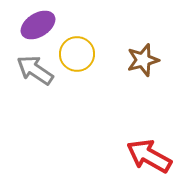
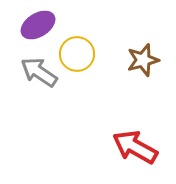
gray arrow: moved 4 px right, 2 px down
red arrow: moved 14 px left, 9 px up
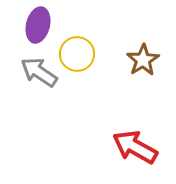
purple ellipse: rotated 44 degrees counterclockwise
brown star: rotated 16 degrees counterclockwise
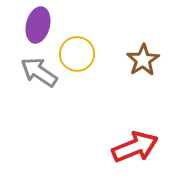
red arrow: rotated 129 degrees clockwise
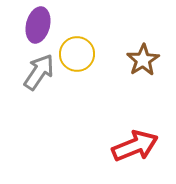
gray arrow: rotated 90 degrees clockwise
red arrow: moved 1 px up
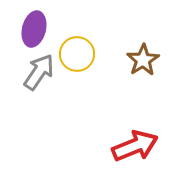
purple ellipse: moved 4 px left, 4 px down
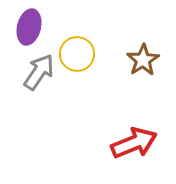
purple ellipse: moved 5 px left, 2 px up
red arrow: moved 1 px left, 3 px up
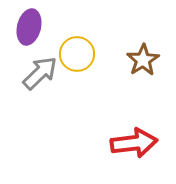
gray arrow: moved 1 px right, 1 px down; rotated 12 degrees clockwise
red arrow: rotated 15 degrees clockwise
